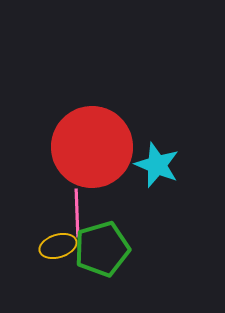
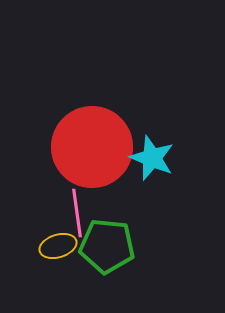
cyan star: moved 5 px left, 7 px up
pink line: rotated 6 degrees counterclockwise
green pentagon: moved 5 px right, 3 px up; rotated 22 degrees clockwise
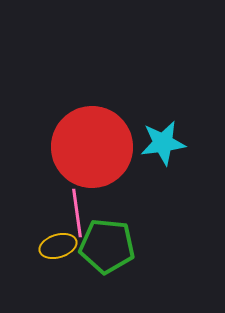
cyan star: moved 11 px right, 15 px up; rotated 30 degrees counterclockwise
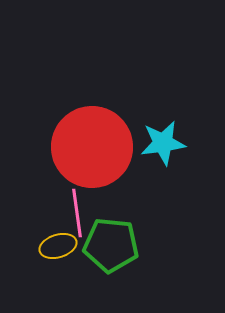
green pentagon: moved 4 px right, 1 px up
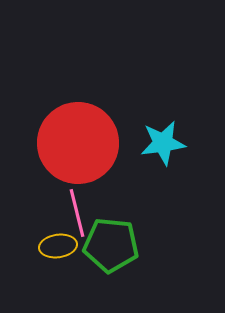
red circle: moved 14 px left, 4 px up
pink line: rotated 6 degrees counterclockwise
yellow ellipse: rotated 9 degrees clockwise
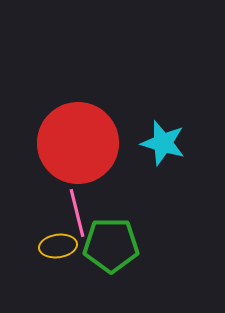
cyan star: rotated 24 degrees clockwise
green pentagon: rotated 6 degrees counterclockwise
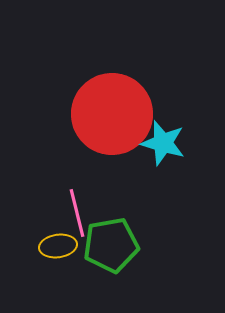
red circle: moved 34 px right, 29 px up
green pentagon: rotated 10 degrees counterclockwise
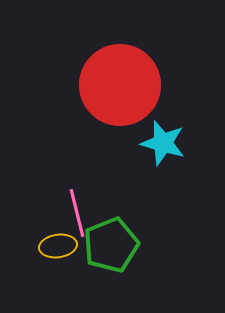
red circle: moved 8 px right, 29 px up
green pentagon: rotated 12 degrees counterclockwise
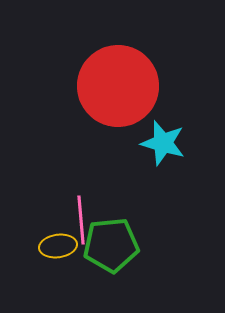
red circle: moved 2 px left, 1 px down
pink line: moved 4 px right, 7 px down; rotated 9 degrees clockwise
green pentagon: rotated 16 degrees clockwise
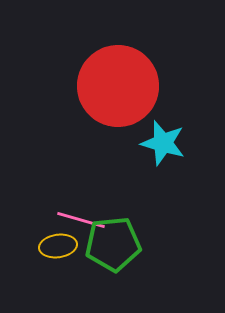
pink line: rotated 69 degrees counterclockwise
green pentagon: moved 2 px right, 1 px up
